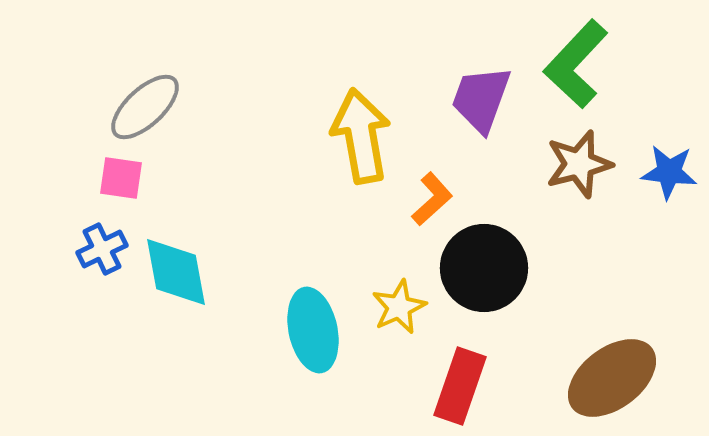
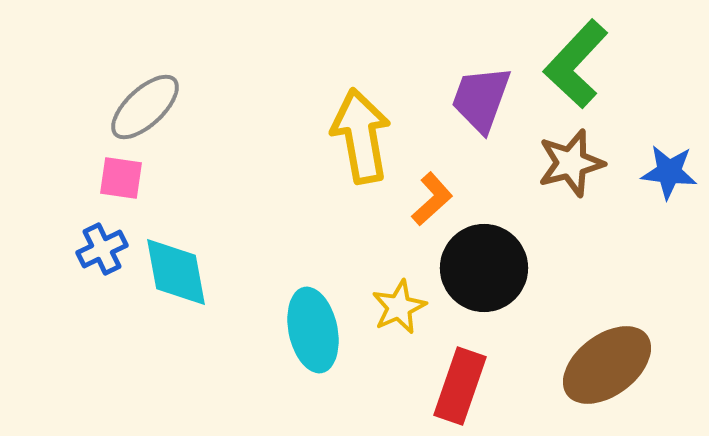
brown star: moved 8 px left, 1 px up
brown ellipse: moved 5 px left, 13 px up
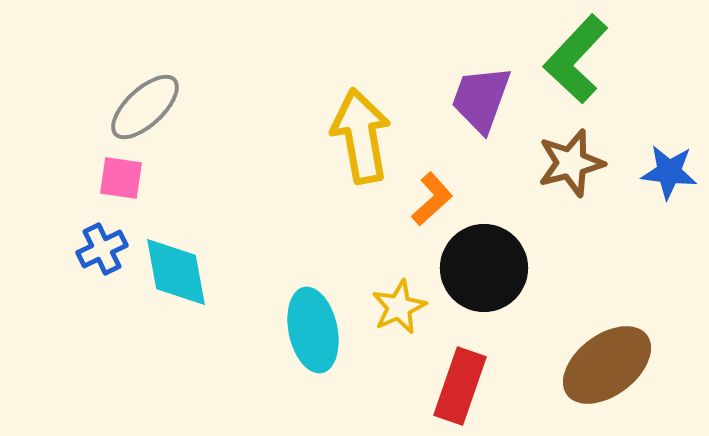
green L-shape: moved 5 px up
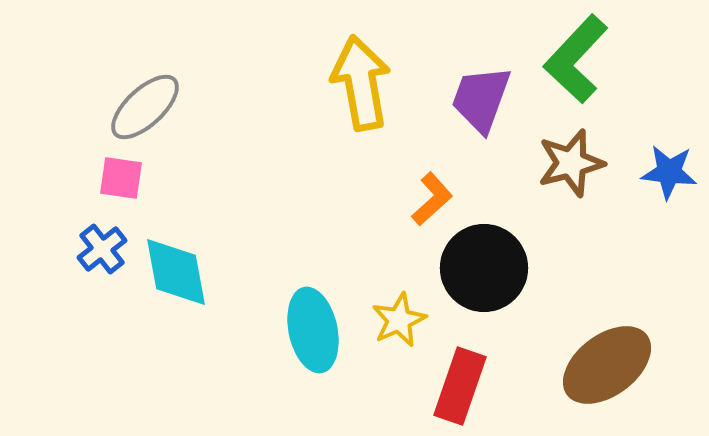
yellow arrow: moved 53 px up
blue cross: rotated 12 degrees counterclockwise
yellow star: moved 13 px down
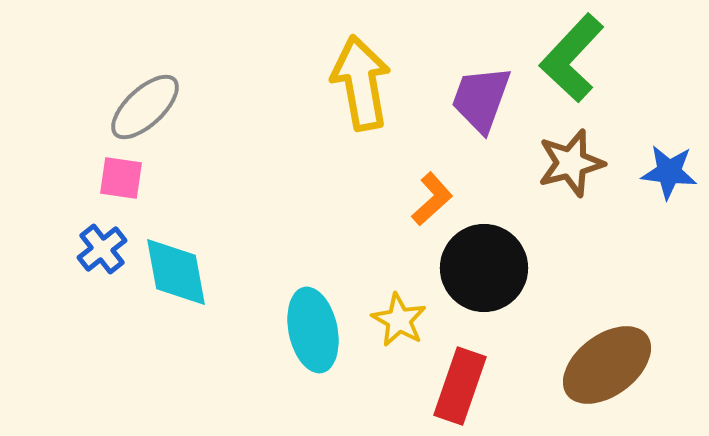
green L-shape: moved 4 px left, 1 px up
yellow star: rotated 18 degrees counterclockwise
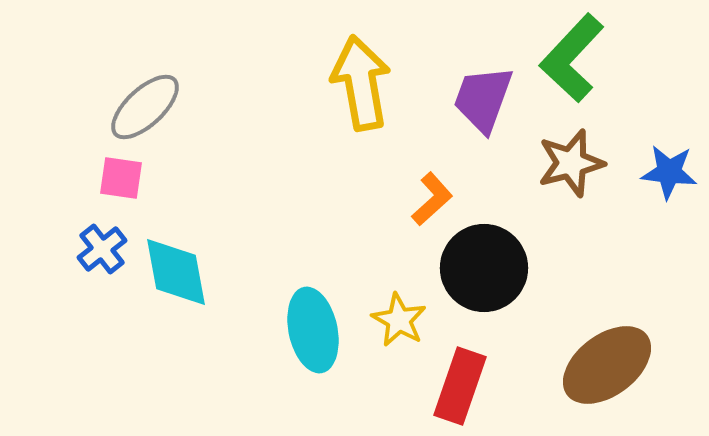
purple trapezoid: moved 2 px right
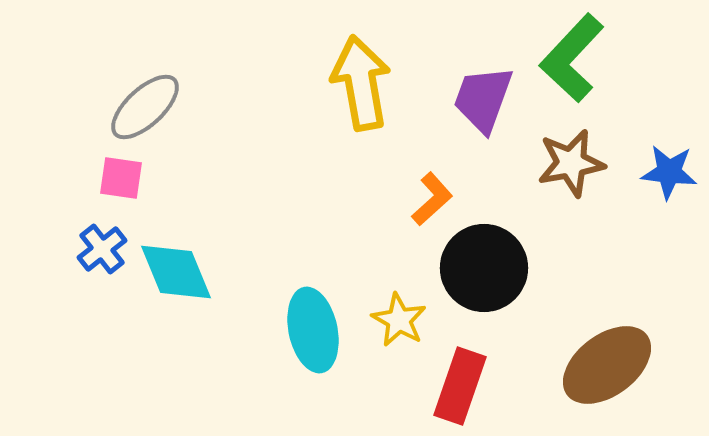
brown star: rotated 4 degrees clockwise
cyan diamond: rotated 12 degrees counterclockwise
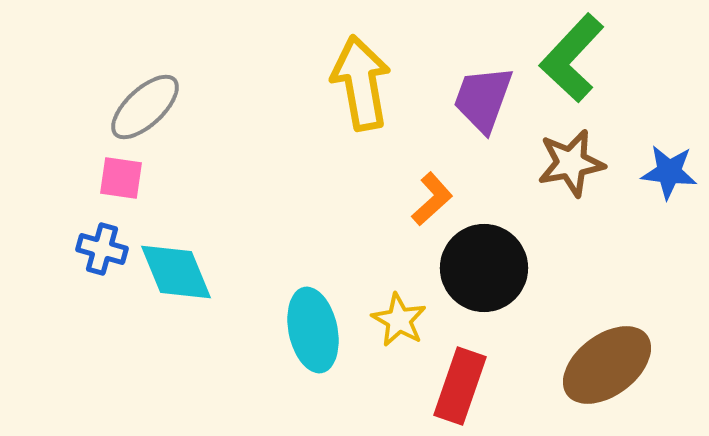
blue cross: rotated 36 degrees counterclockwise
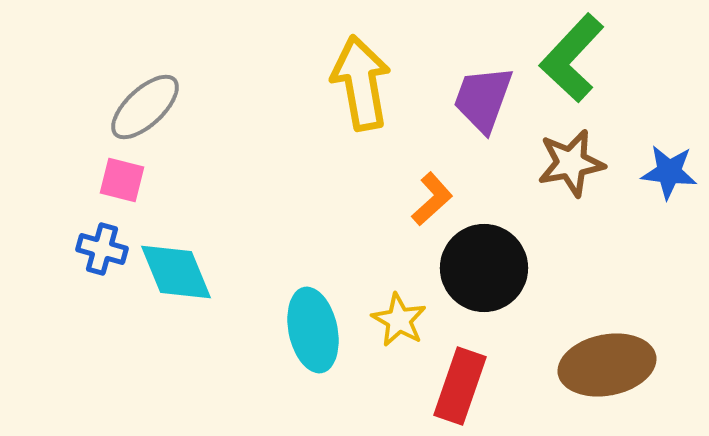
pink square: moved 1 px right, 2 px down; rotated 6 degrees clockwise
brown ellipse: rotated 26 degrees clockwise
